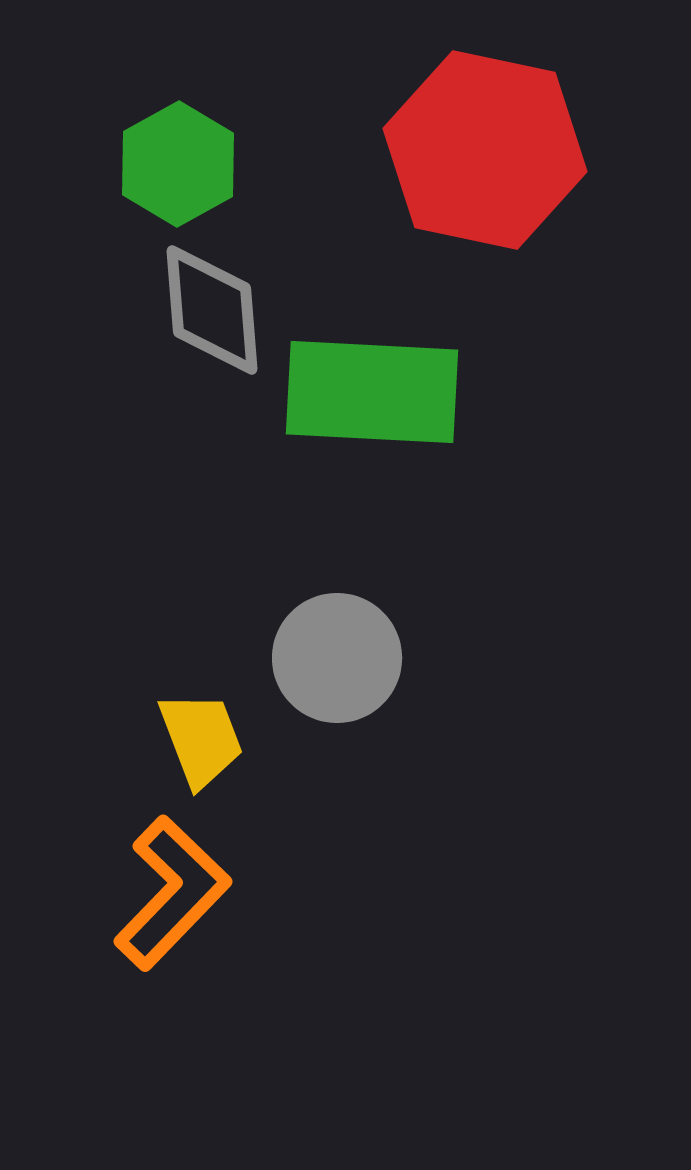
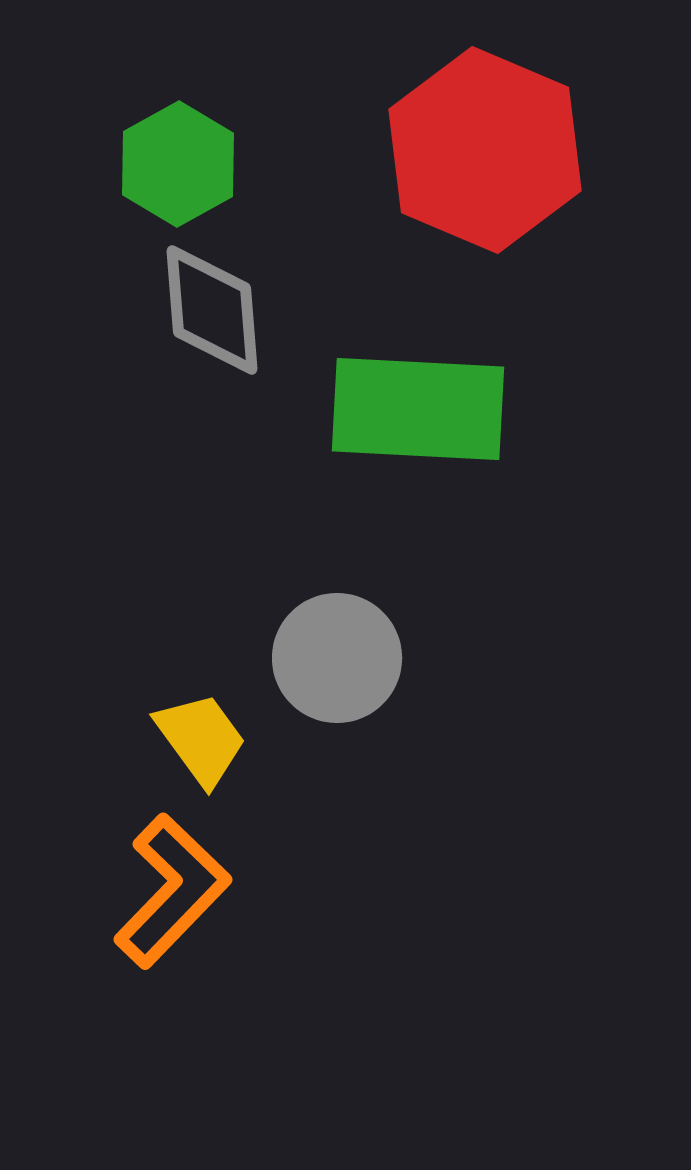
red hexagon: rotated 11 degrees clockwise
green rectangle: moved 46 px right, 17 px down
yellow trapezoid: rotated 15 degrees counterclockwise
orange L-shape: moved 2 px up
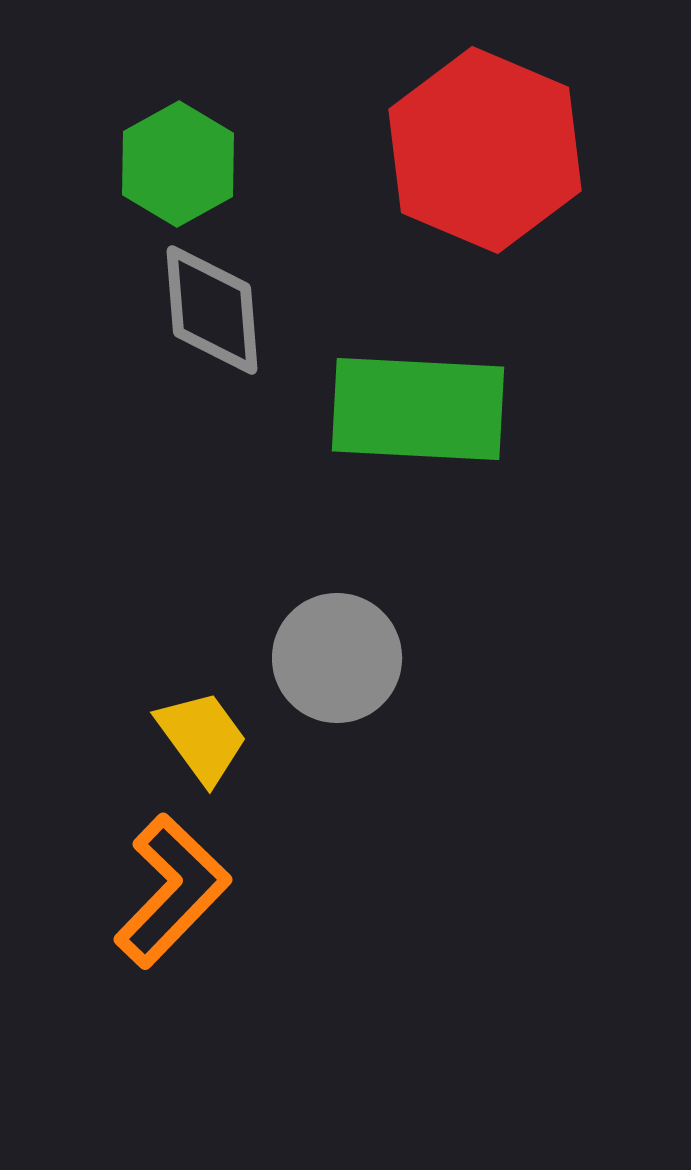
yellow trapezoid: moved 1 px right, 2 px up
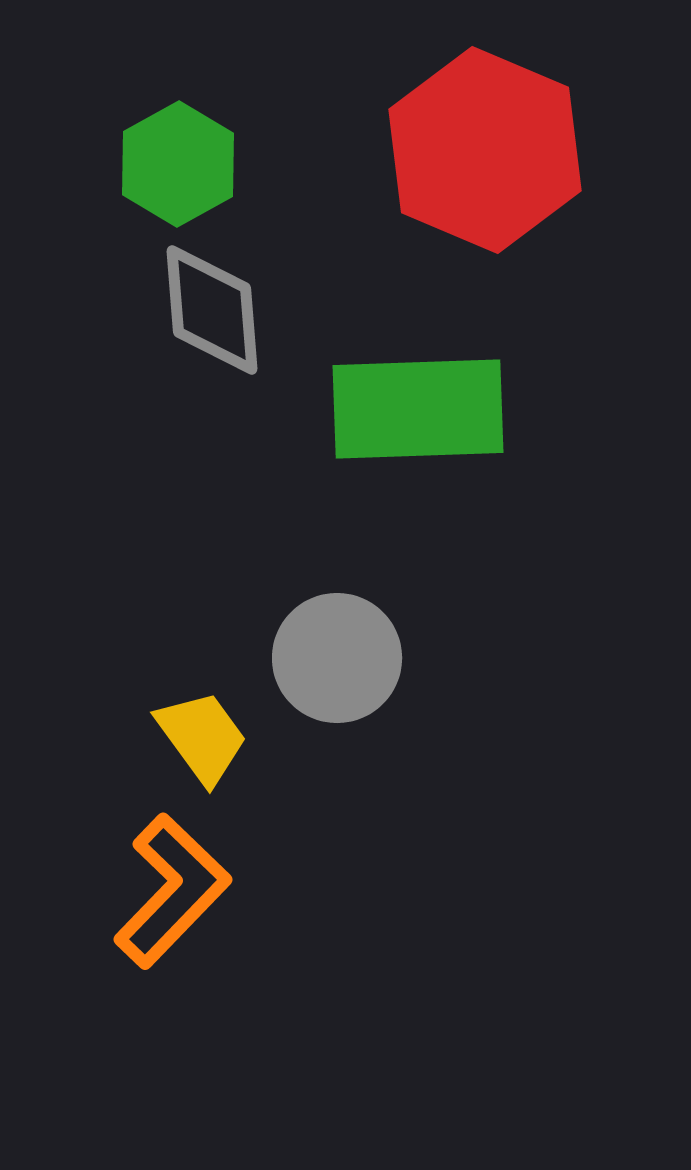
green rectangle: rotated 5 degrees counterclockwise
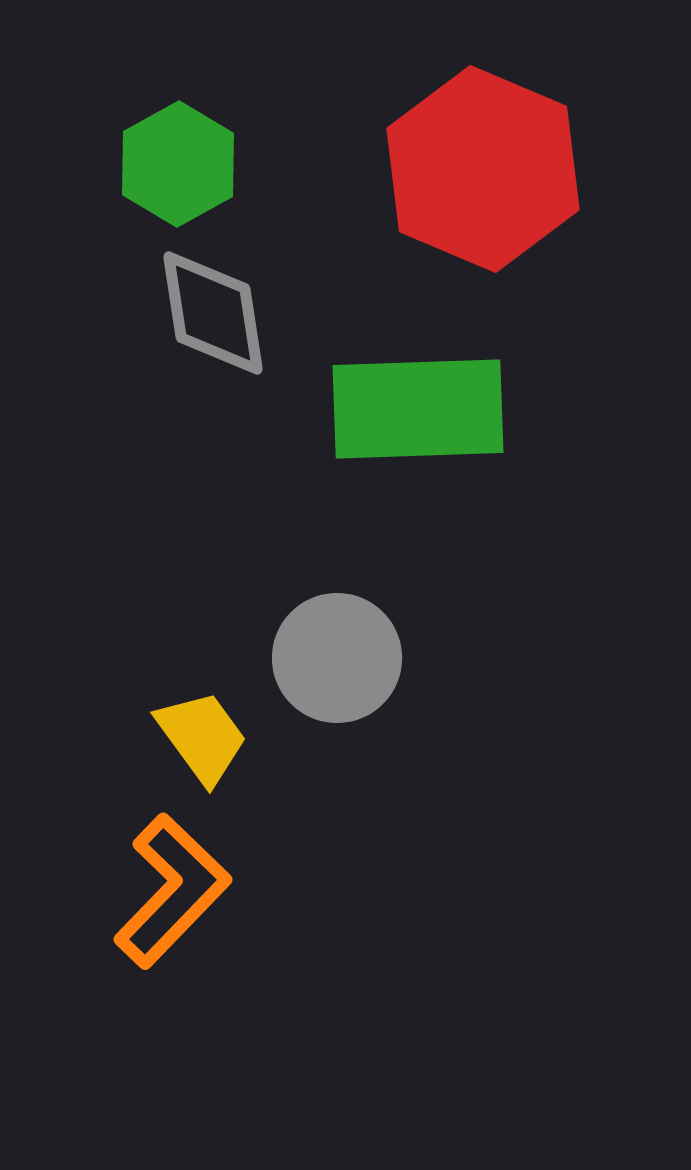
red hexagon: moved 2 px left, 19 px down
gray diamond: moved 1 px right, 3 px down; rotated 4 degrees counterclockwise
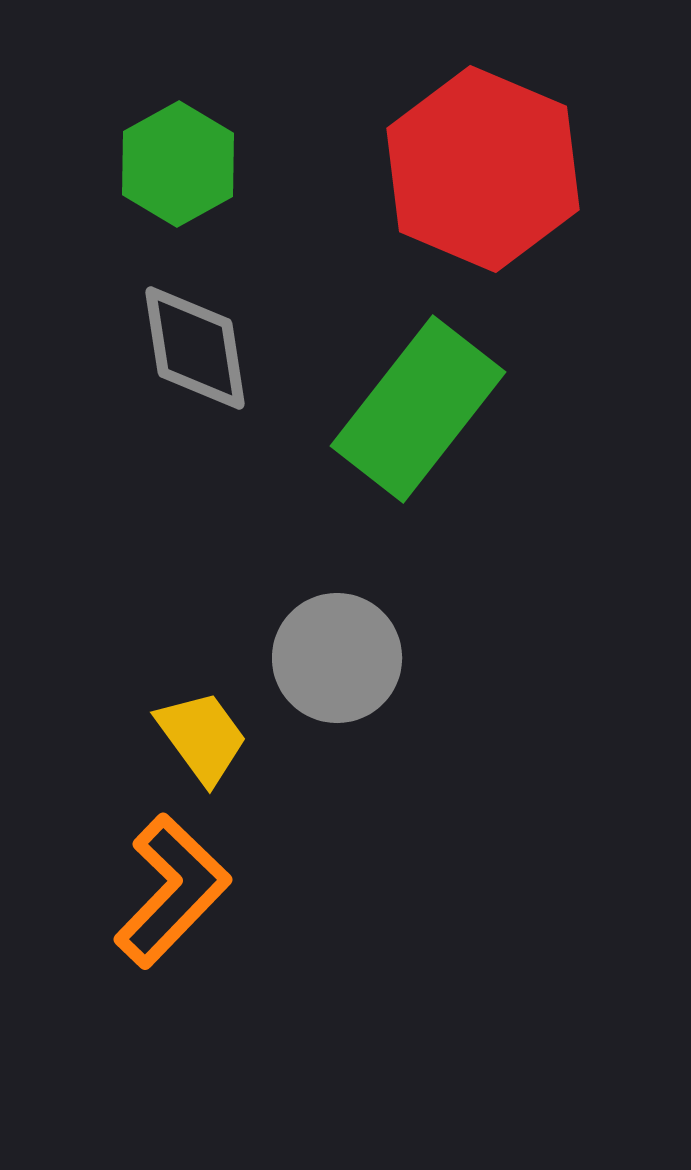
gray diamond: moved 18 px left, 35 px down
green rectangle: rotated 50 degrees counterclockwise
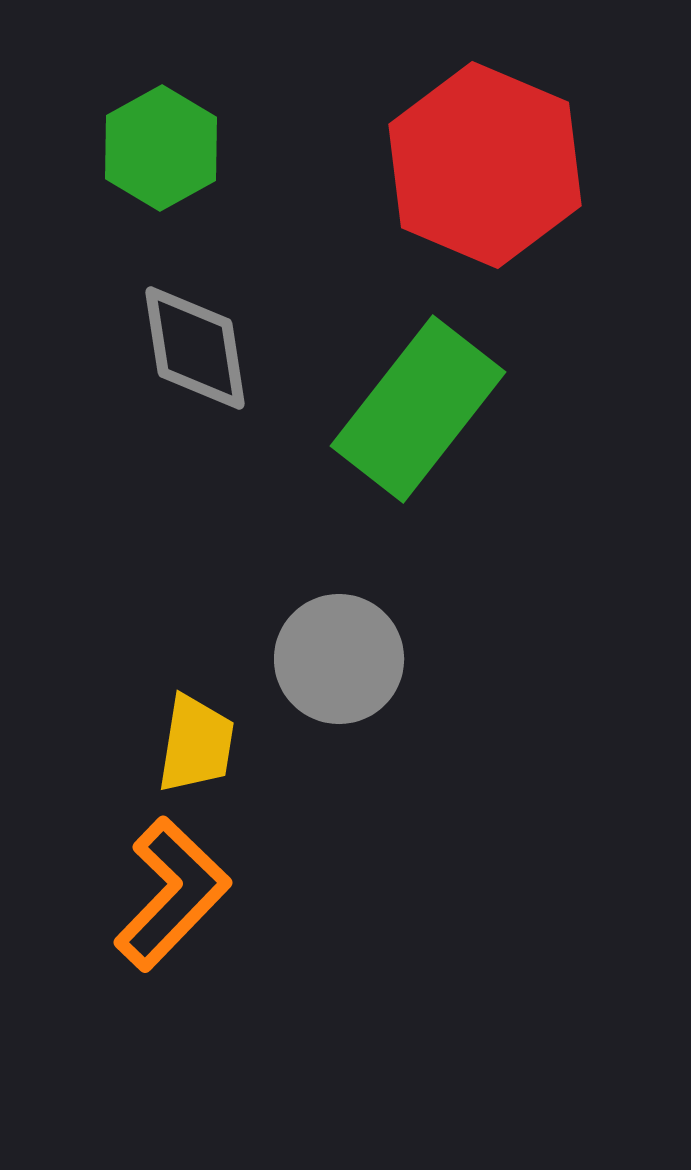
green hexagon: moved 17 px left, 16 px up
red hexagon: moved 2 px right, 4 px up
gray circle: moved 2 px right, 1 px down
yellow trapezoid: moved 6 px left, 7 px down; rotated 45 degrees clockwise
orange L-shape: moved 3 px down
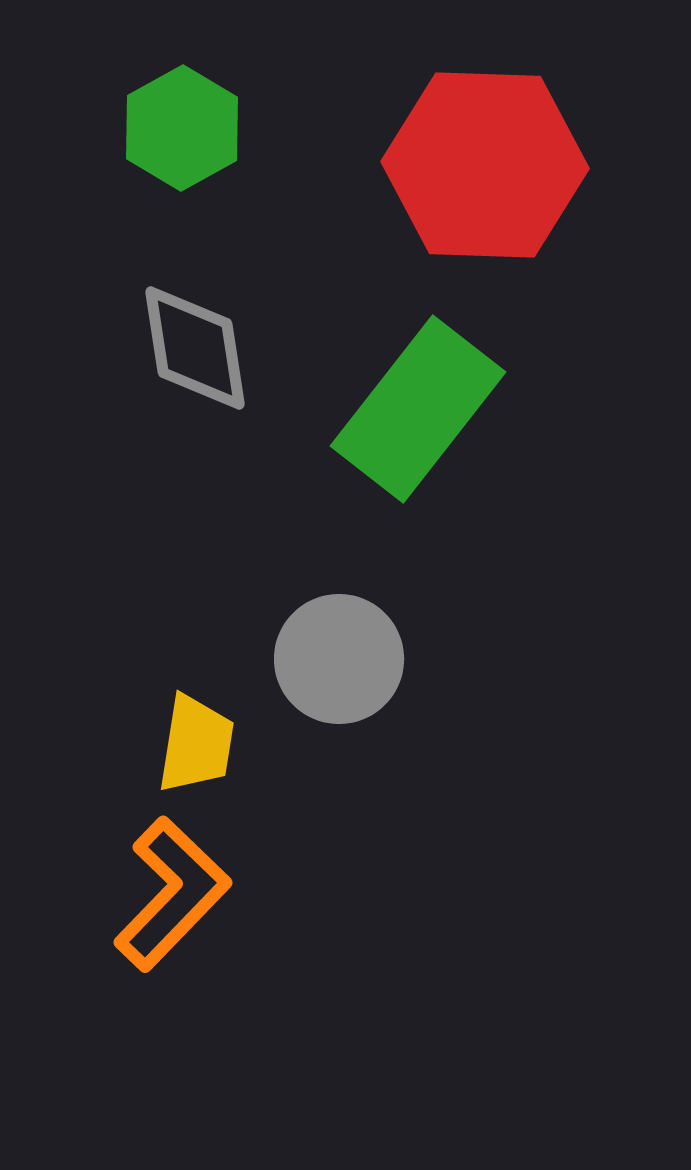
green hexagon: moved 21 px right, 20 px up
red hexagon: rotated 21 degrees counterclockwise
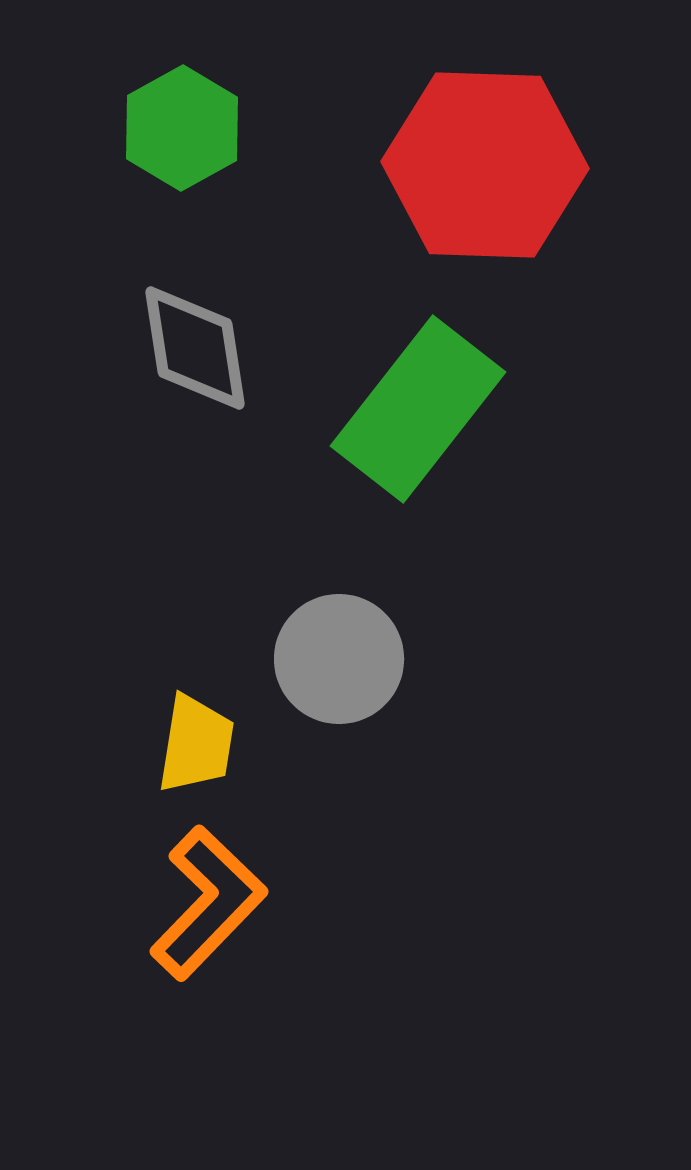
orange L-shape: moved 36 px right, 9 px down
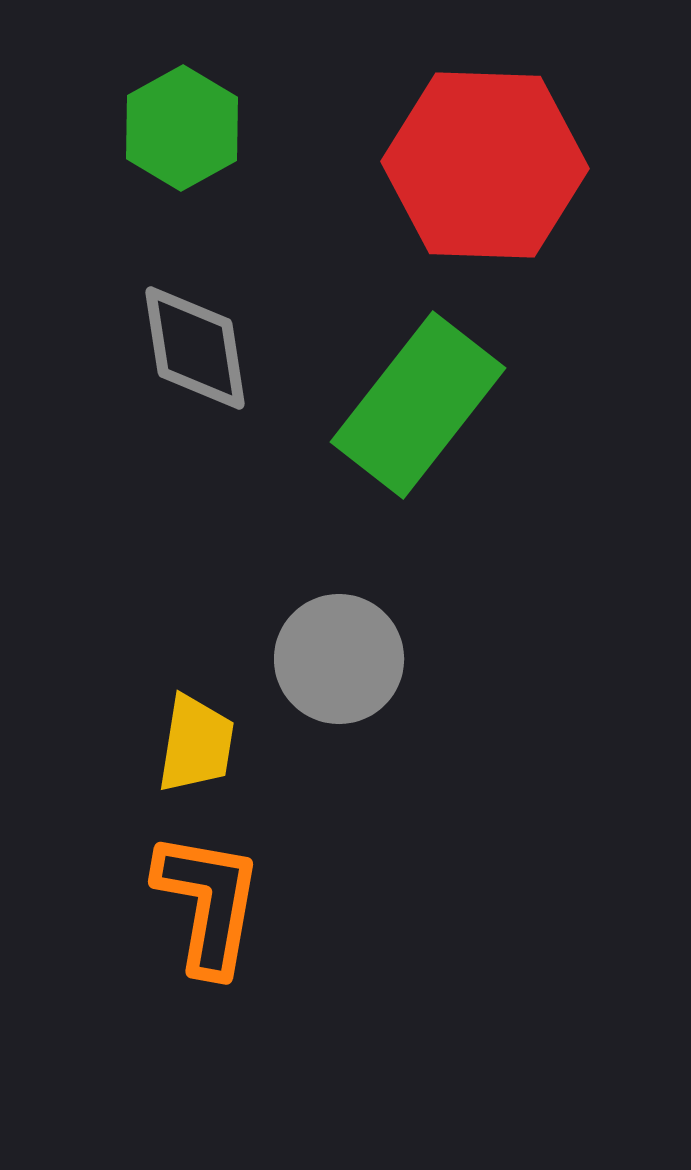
green rectangle: moved 4 px up
orange L-shape: rotated 34 degrees counterclockwise
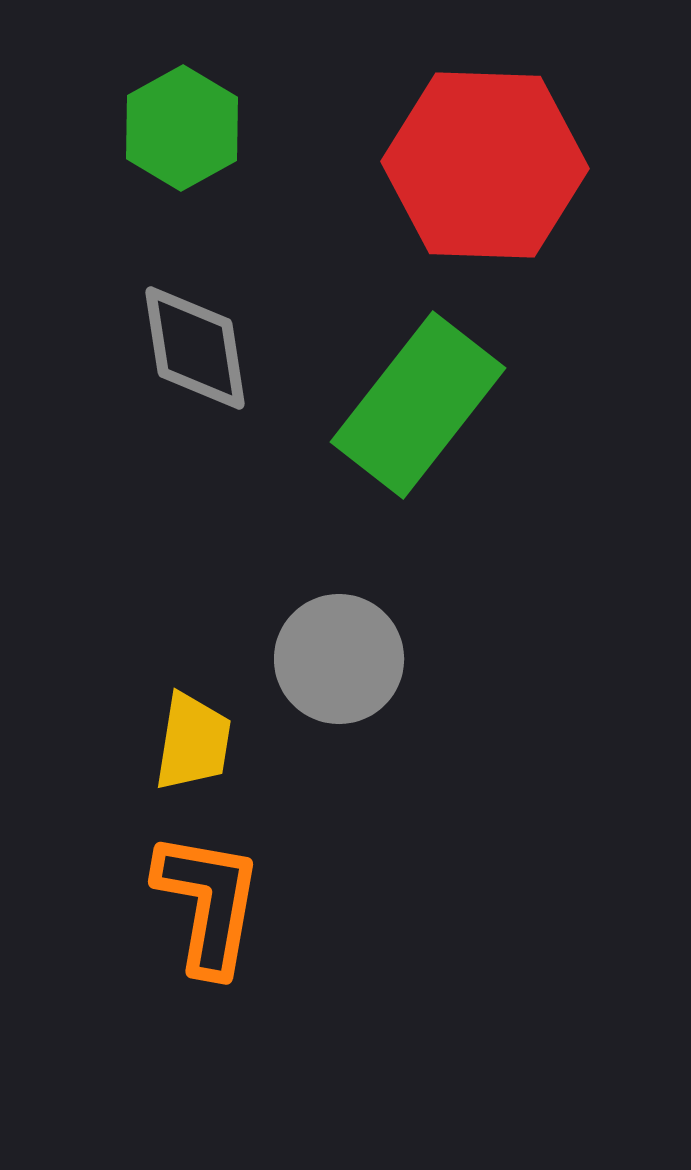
yellow trapezoid: moved 3 px left, 2 px up
